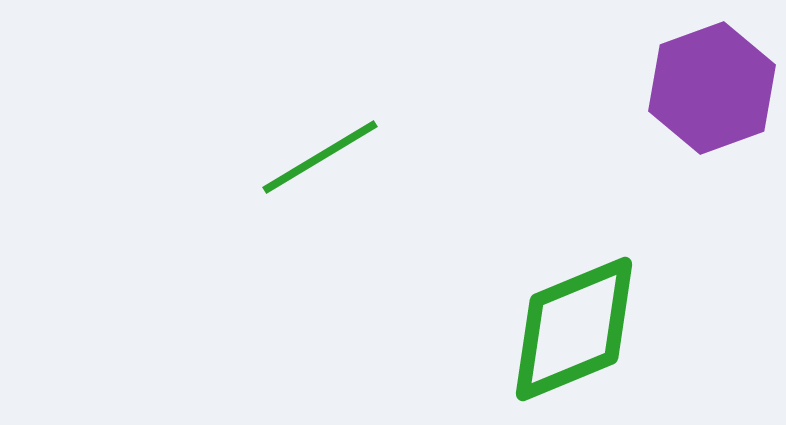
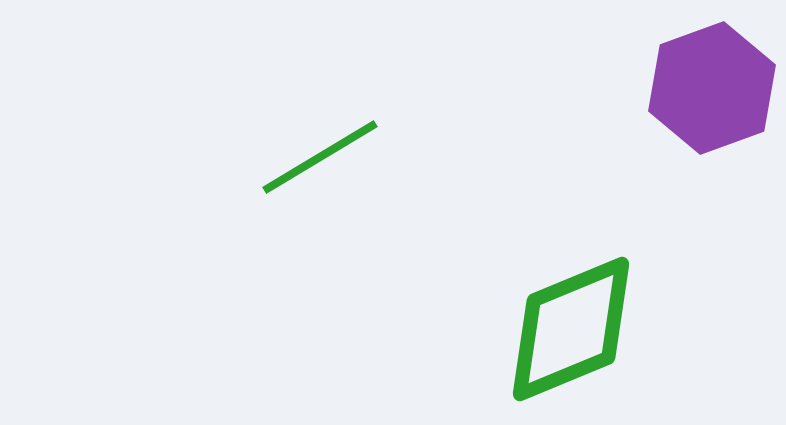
green diamond: moved 3 px left
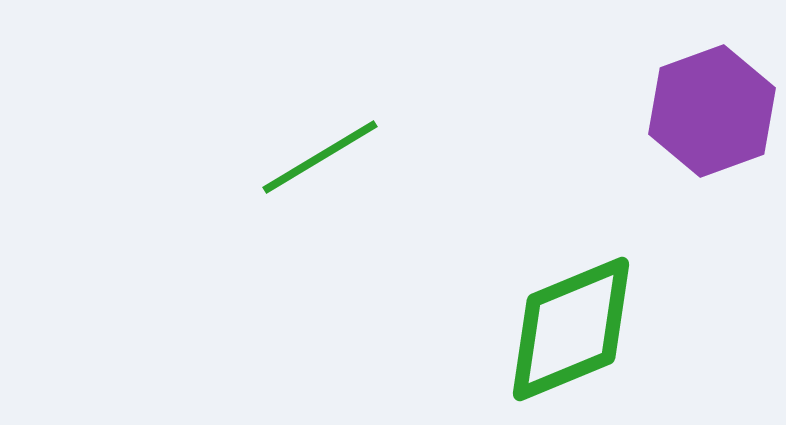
purple hexagon: moved 23 px down
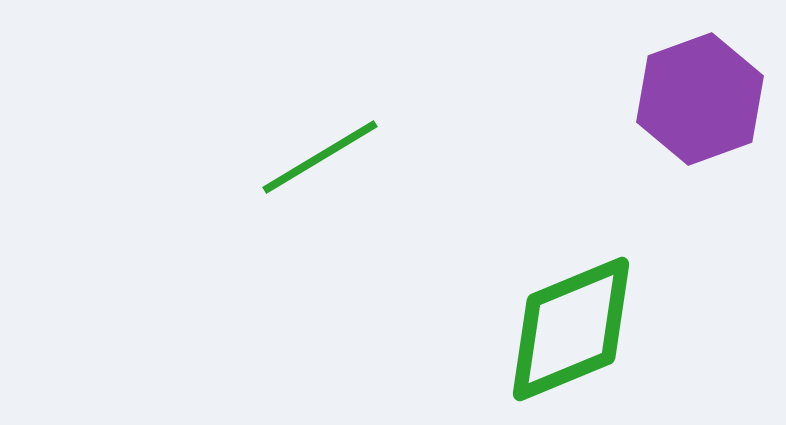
purple hexagon: moved 12 px left, 12 px up
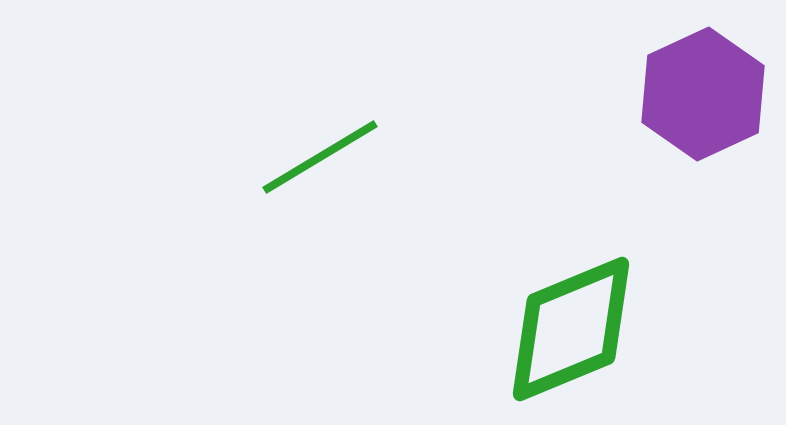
purple hexagon: moved 3 px right, 5 px up; rotated 5 degrees counterclockwise
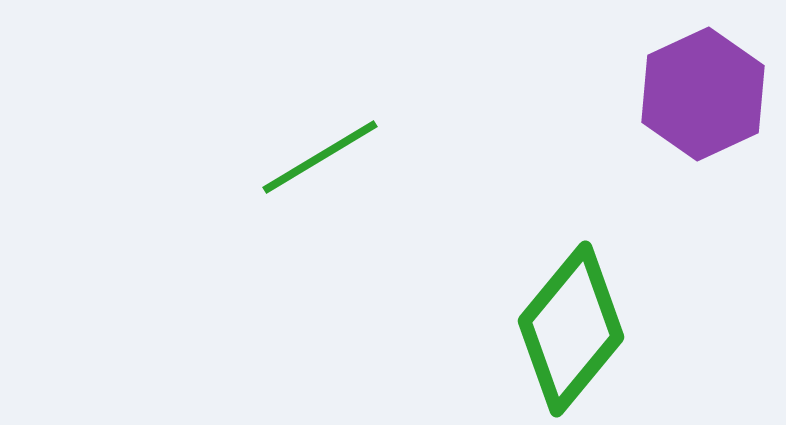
green diamond: rotated 28 degrees counterclockwise
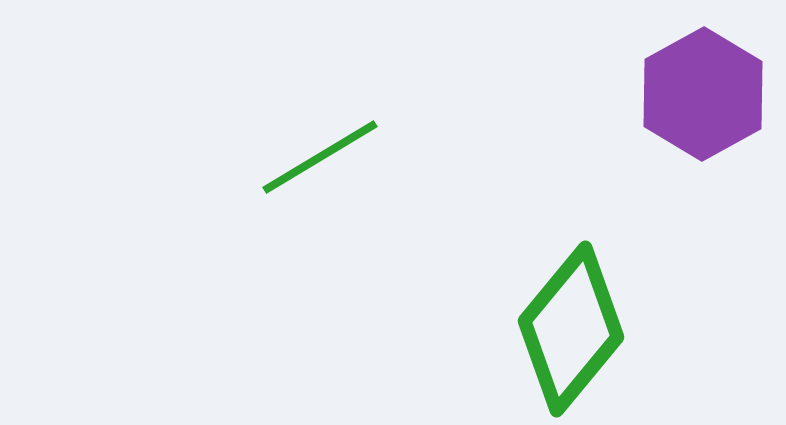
purple hexagon: rotated 4 degrees counterclockwise
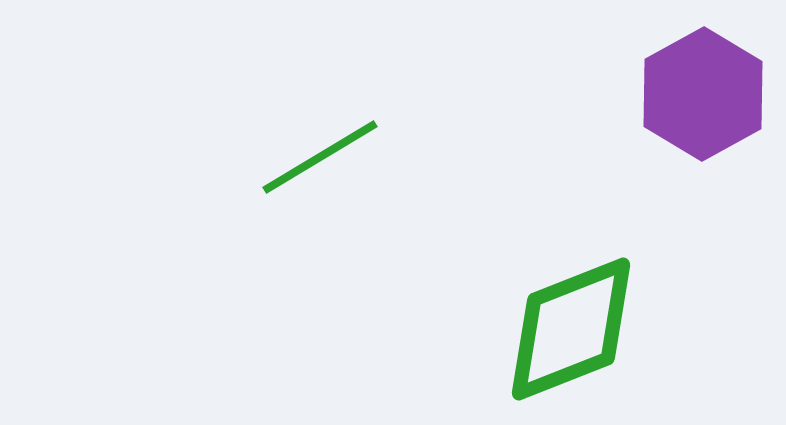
green diamond: rotated 29 degrees clockwise
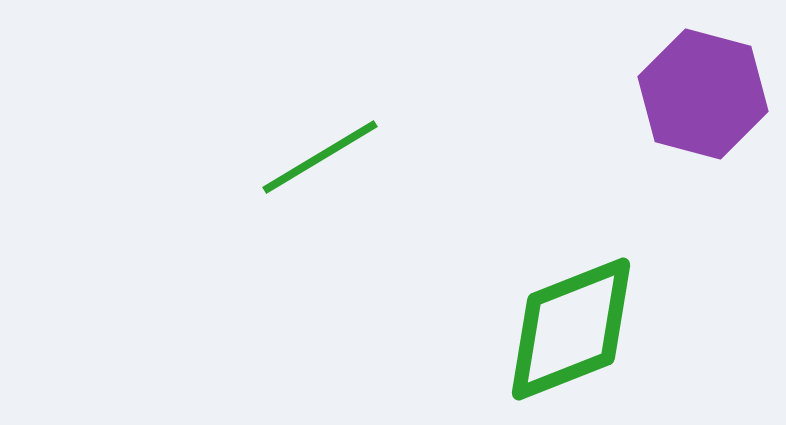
purple hexagon: rotated 16 degrees counterclockwise
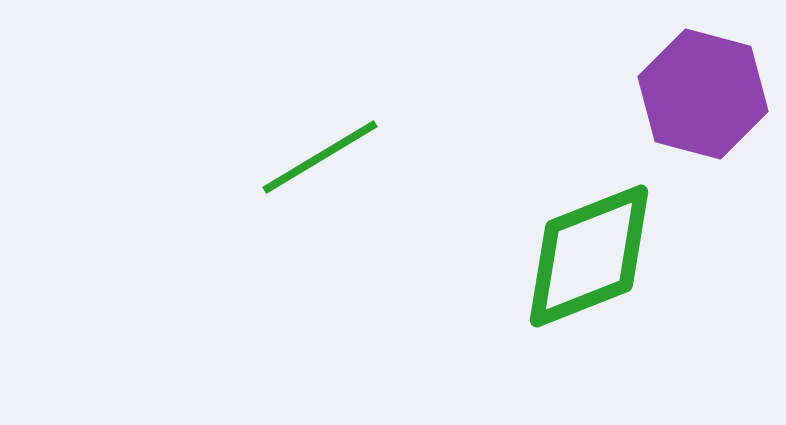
green diamond: moved 18 px right, 73 px up
